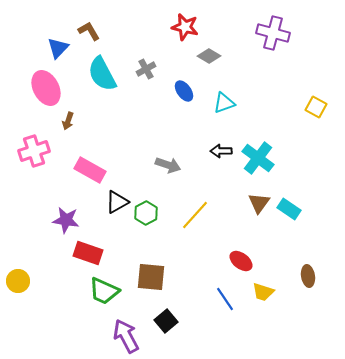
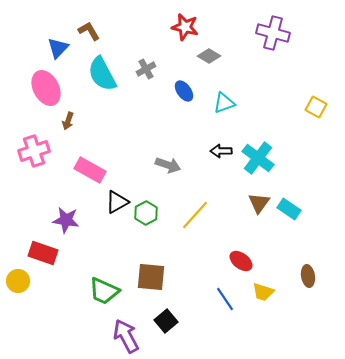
red rectangle: moved 45 px left
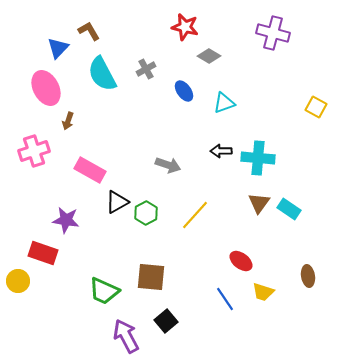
cyan cross: rotated 32 degrees counterclockwise
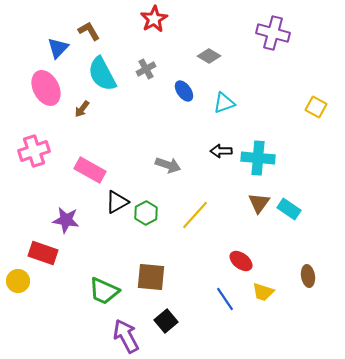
red star: moved 31 px left, 8 px up; rotated 28 degrees clockwise
brown arrow: moved 14 px right, 12 px up; rotated 18 degrees clockwise
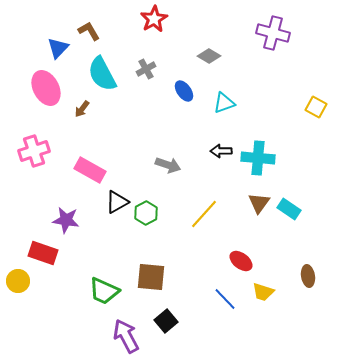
yellow line: moved 9 px right, 1 px up
blue line: rotated 10 degrees counterclockwise
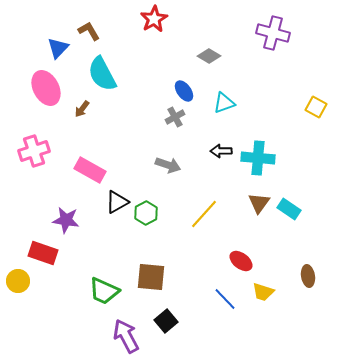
gray cross: moved 29 px right, 48 px down
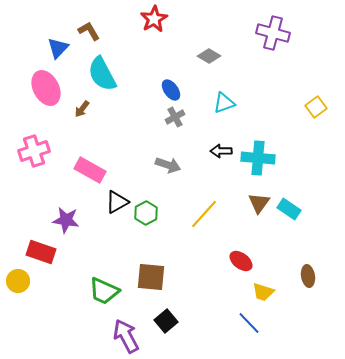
blue ellipse: moved 13 px left, 1 px up
yellow square: rotated 25 degrees clockwise
red rectangle: moved 2 px left, 1 px up
blue line: moved 24 px right, 24 px down
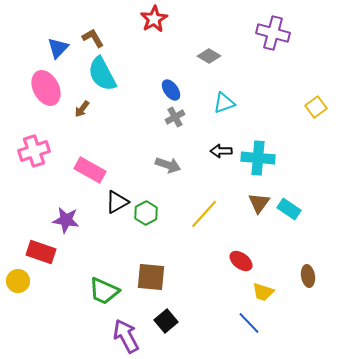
brown L-shape: moved 4 px right, 7 px down
